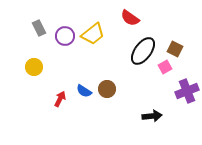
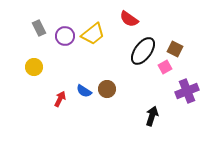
red semicircle: moved 1 px left, 1 px down
black arrow: rotated 66 degrees counterclockwise
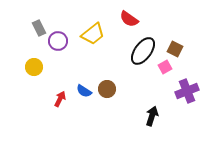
purple circle: moved 7 px left, 5 px down
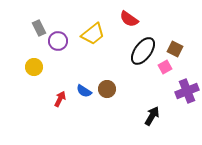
black arrow: rotated 12 degrees clockwise
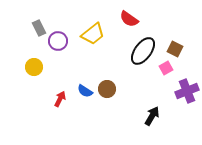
pink square: moved 1 px right, 1 px down
blue semicircle: moved 1 px right
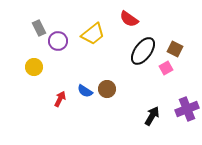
purple cross: moved 18 px down
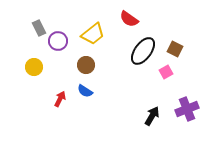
pink square: moved 4 px down
brown circle: moved 21 px left, 24 px up
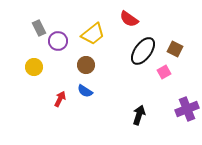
pink square: moved 2 px left
black arrow: moved 13 px left, 1 px up; rotated 12 degrees counterclockwise
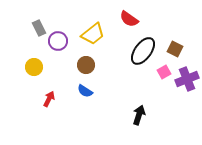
red arrow: moved 11 px left
purple cross: moved 30 px up
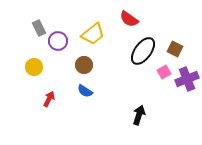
brown circle: moved 2 px left
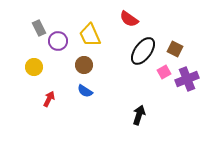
yellow trapezoid: moved 3 px left, 1 px down; rotated 105 degrees clockwise
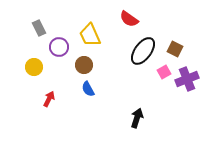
purple circle: moved 1 px right, 6 px down
blue semicircle: moved 3 px right, 2 px up; rotated 28 degrees clockwise
black arrow: moved 2 px left, 3 px down
